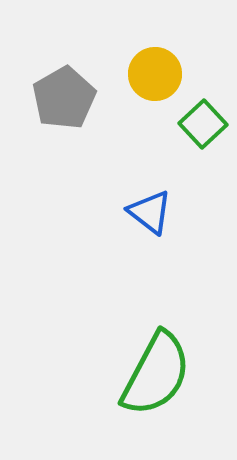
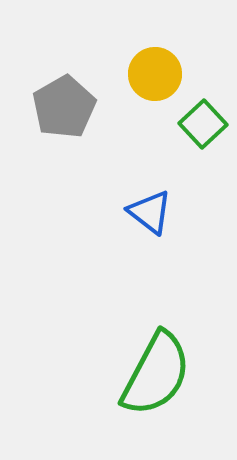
gray pentagon: moved 9 px down
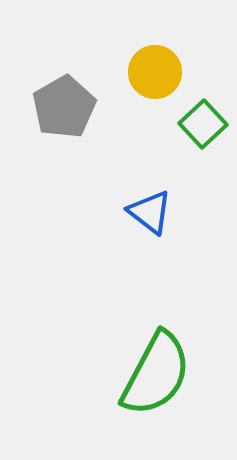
yellow circle: moved 2 px up
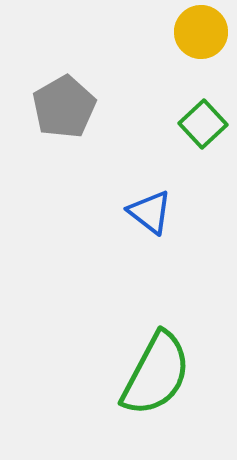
yellow circle: moved 46 px right, 40 px up
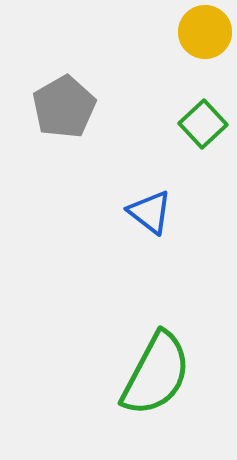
yellow circle: moved 4 px right
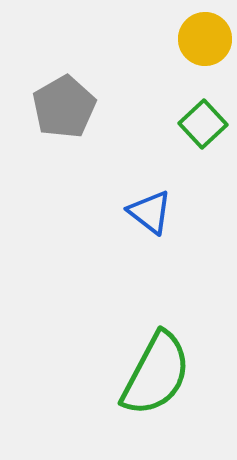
yellow circle: moved 7 px down
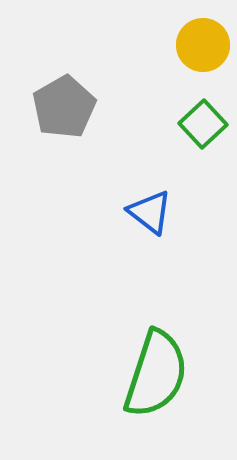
yellow circle: moved 2 px left, 6 px down
green semicircle: rotated 10 degrees counterclockwise
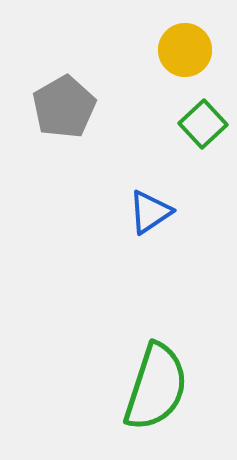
yellow circle: moved 18 px left, 5 px down
blue triangle: rotated 48 degrees clockwise
green semicircle: moved 13 px down
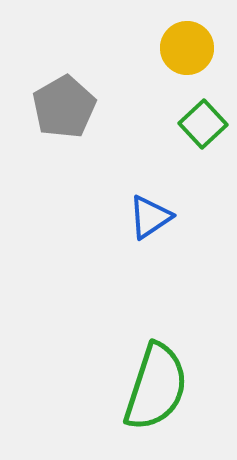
yellow circle: moved 2 px right, 2 px up
blue triangle: moved 5 px down
